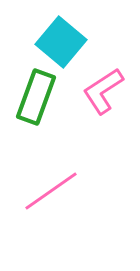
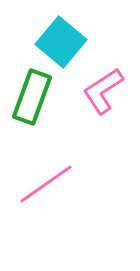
green rectangle: moved 4 px left
pink line: moved 5 px left, 7 px up
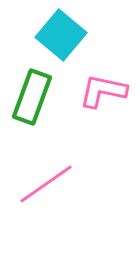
cyan square: moved 7 px up
pink L-shape: rotated 45 degrees clockwise
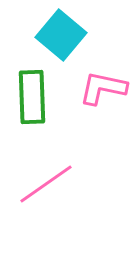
pink L-shape: moved 3 px up
green rectangle: rotated 22 degrees counterclockwise
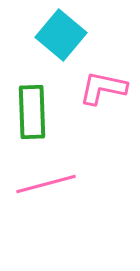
green rectangle: moved 15 px down
pink line: rotated 20 degrees clockwise
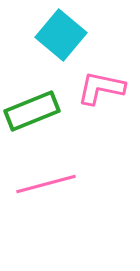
pink L-shape: moved 2 px left
green rectangle: moved 1 px up; rotated 70 degrees clockwise
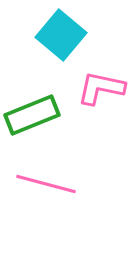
green rectangle: moved 4 px down
pink line: rotated 30 degrees clockwise
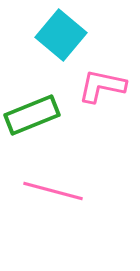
pink L-shape: moved 1 px right, 2 px up
pink line: moved 7 px right, 7 px down
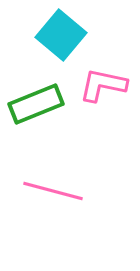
pink L-shape: moved 1 px right, 1 px up
green rectangle: moved 4 px right, 11 px up
